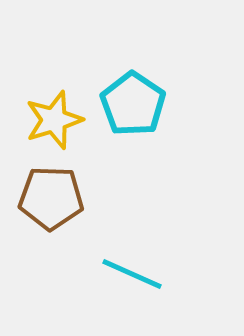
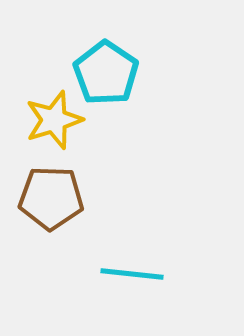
cyan pentagon: moved 27 px left, 31 px up
cyan line: rotated 18 degrees counterclockwise
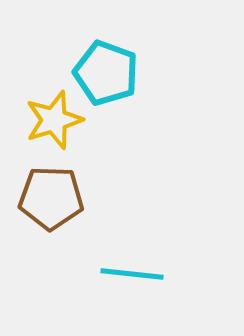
cyan pentagon: rotated 14 degrees counterclockwise
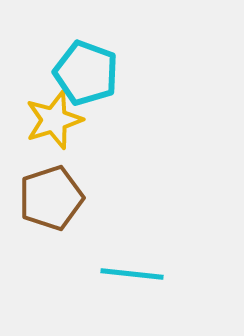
cyan pentagon: moved 20 px left
brown pentagon: rotated 20 degrees counterclockwise
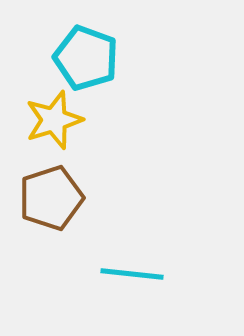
cyan pentagon: moved 15 px up
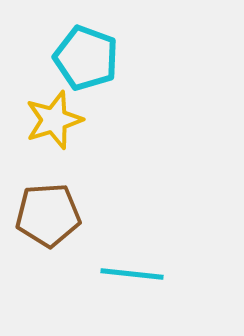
brown pentagon: moved 3 px left, 17 px down; rotated 14 degrees clockwise
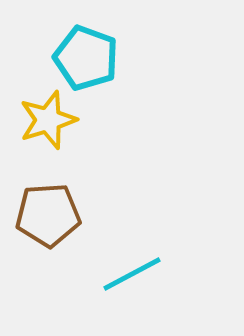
yellow star: moved 6 px left
cyan line: rotated 34 degrees counterclockwise
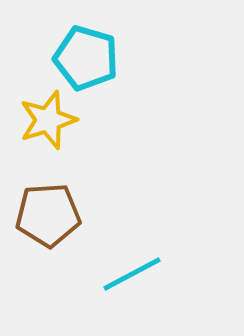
cyan pentagon: rotated 4 degrees counterclockwise
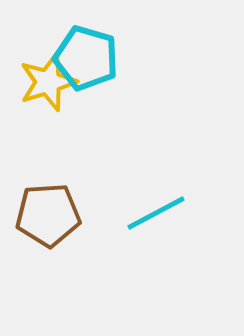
yellow star: moved 38 px up
cyan line: moved 24 px right, 61 px up
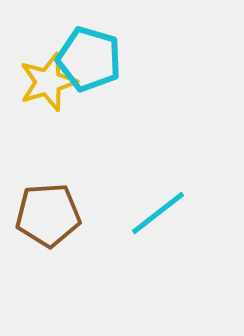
cyan pentagon: moved 3 px right, 1 px down
cyan line: moved 2 px right; rotated 10 degrees counterclockwise
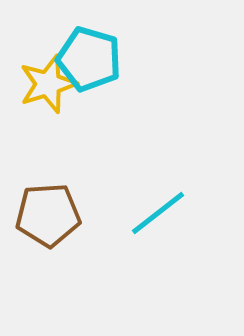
yellow star: moved 2 px down
